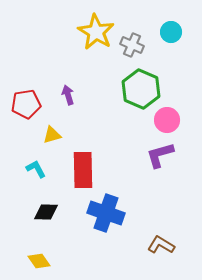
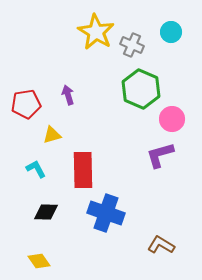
pink circle: moved 5 px right, 1 px up
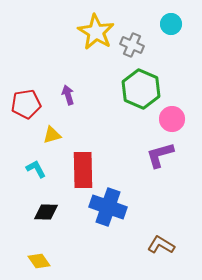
cyan circle: moved 8 px up
blue cross: moved 2 px right, 6 px up
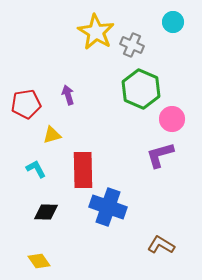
cyan circle: moved 2 px right, 2 px up
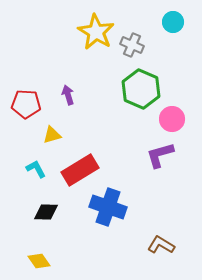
red pentagon: rotated 12 degrees clockwise
red rectangle: moved 3 px left; rotated 60 degrees clockwise
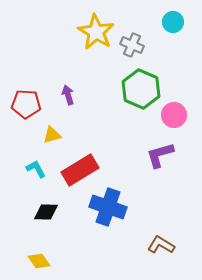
pink circle: moved 2 px right, 4 px up
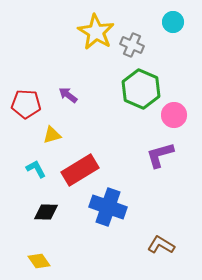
purple arrow: rotated 36 degrees counterclockwise
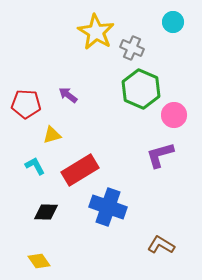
gray cross: moved 3 px down
cyan L-shape: moved 1 px left, 3 px up
